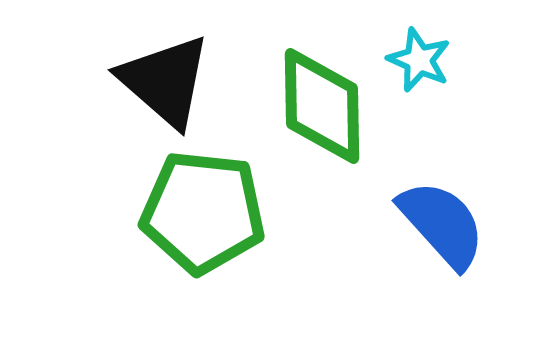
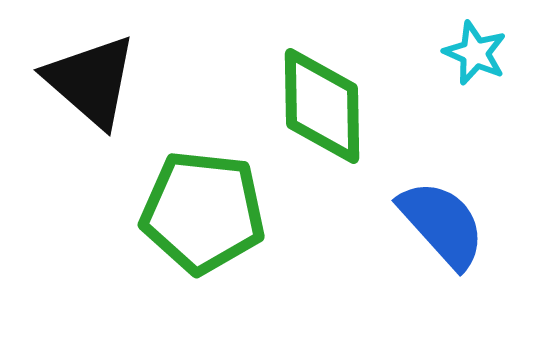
cyan star: moved 56 px right, 7 px up
black triangle: moved 74 px left
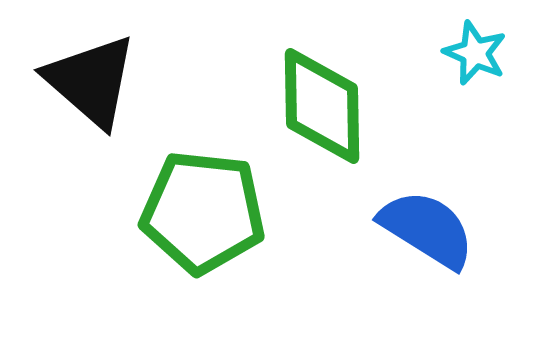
blue semicircle: moved 15 px left, 5 px down; rotated 16 degrees counterclockwise
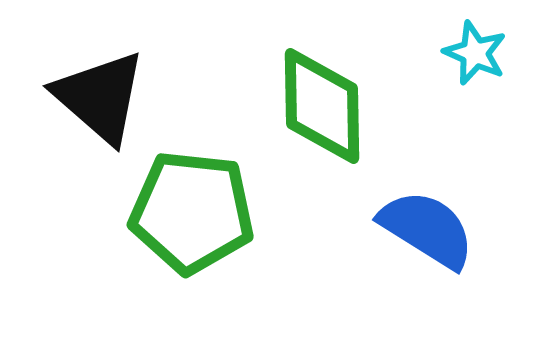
black triangle: moved 9 px right, 16 px down
green pentagon: moved 11 px left
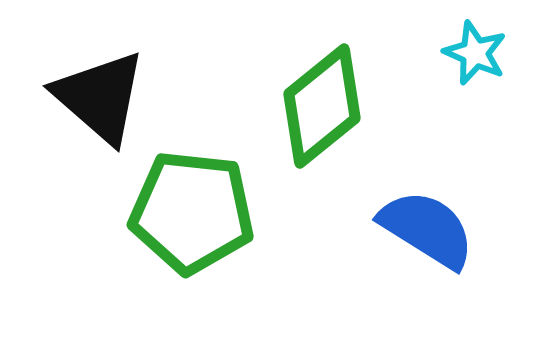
green diamond: rotated 52 degrees clockwise
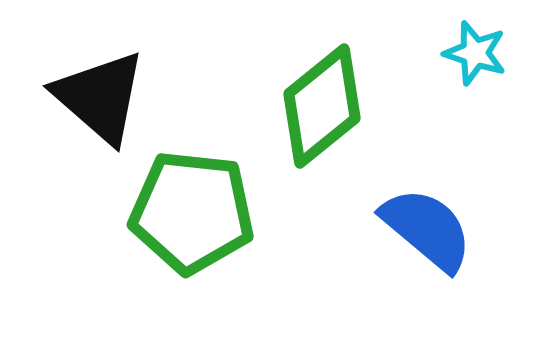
cyan star: rotated 6 degrees counterclockwise
blue semicircle: rotated 8 degrees clockwise
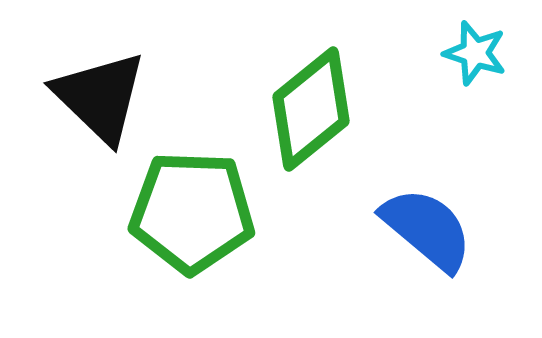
black triangle: rotated 3 degrees clockwise
green diamond: moved 11 px left, 3 px down
green pentagon: rotated 4 degrees counterclockwise
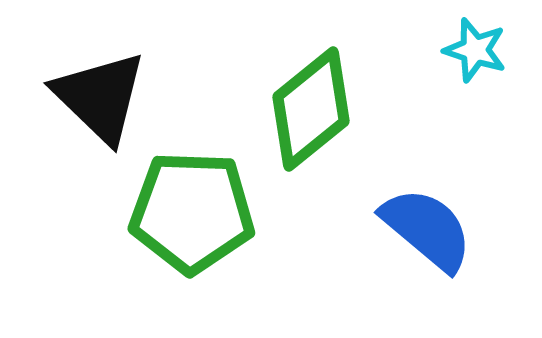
cyan star: moved 3 px up
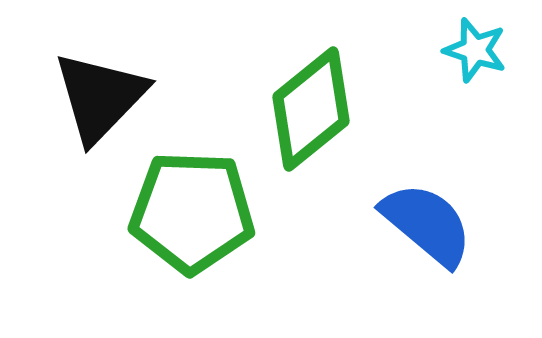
black triangle: rotated 30 degrees clockwise
blue semicircle: moved 5 px up
